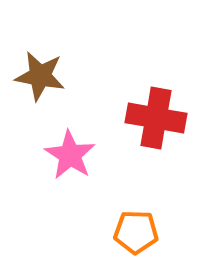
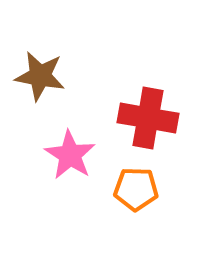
red cross: moved 8 px left
orange pentagon: moved 43 px up
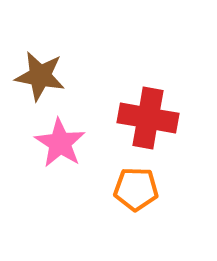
pink star: moved 10 px left, 12 px up
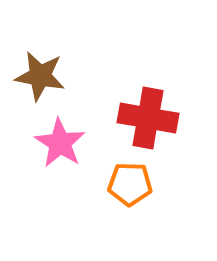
orange pentagon: moved 6 px left, 5 px up
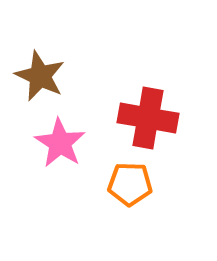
brown star: rotated 15 degrees clockwise
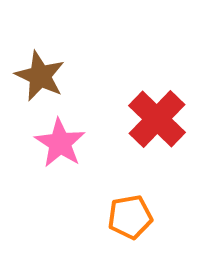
red cross: moved 9 px right, 1 px down; rotated 34 degrees clockwise
orange pentagon: moved 33 px down; rotated 12 degrees counterclockwise
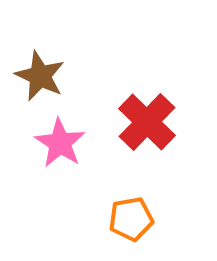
red cross: moved 10 px left, 3 px down
orange pentagon: moved 1 px right, 2 px down
